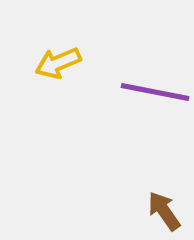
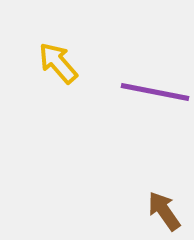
yellow arrow: rotated 72 degrees clockwise
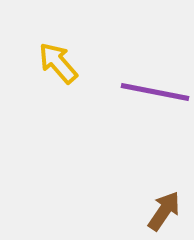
brown arrow: rotated 69 degrees clockwise
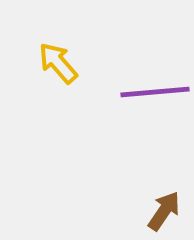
purple line: rotated 16 degrees counterclockwise
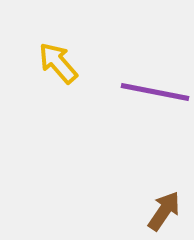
purple line: rotated 16 degrees clockwise
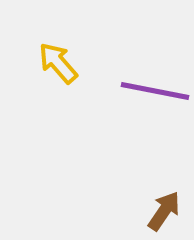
purple line: moved 1 px up
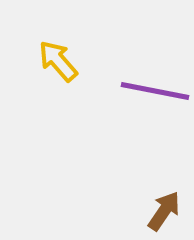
yellow arrow: moved 2 px up
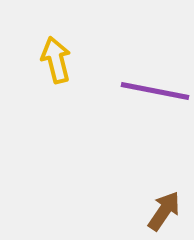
yellow arrow: moved 2 px left, 1 px up; rotated 27 degrees clockwise
